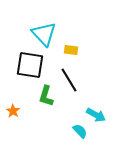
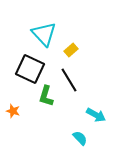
yellow rectangle: rotated 48 degrees counterclockwise
black square: moved 4 px down; rotated 16 degrees clockwise
orange star: rotated 16 degrees counterclockwise
cyan semicircle: moved 7 px down
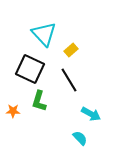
green L-shape: moved 7 px left, 5 px down
orange star: rotated 16 degrees counterclockwise
cyan arrow: moved 5 px left, 1 px up
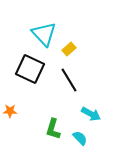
yellow rectangle: moved 2 px left, 1 px up
green L-shape: moved 14 px right, 28 px down
orange star: moved 3 px left
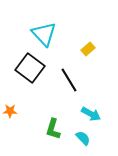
yellow rectangle: moved 19 px right
black square: moved 1 px up; rotated 12 degrees clockwise
cyan semicircle: moved 3 px right
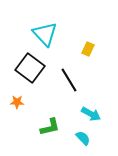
cyan triangle: moved 1 px right
yellow rectangle: rotated 24 degrees counterclockwise
orange star: moved 7 px right, 9 px up
green L-shape: moved 3 px left, 2 px up; rotated 120 degrees counterclockwise
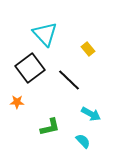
yellow rectangle: rotated 64 degrees counterclockwise
black square: rotated 16 degrees clockwise
black line: rotated 15 degrees counterclockwise
cyan semicircle: moved 3 px down
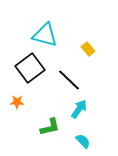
cyan triangle: moved 1 px down; rotated 32 degrees counterclockwise
cyan arrow: moved 12 px left, 5 px up; rotated 84 degrees counterclockwise
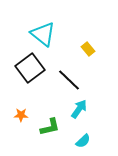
cyan triangle: moved 2 px left, 1 px up; rotated 24 degrees clockwise
orange star: moved 4 px right, 13 px down
cyan semicircle: rotated 91 degrees clockwise
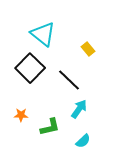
black square: rotated 8 degrees counterclockwise
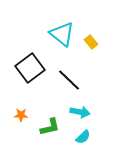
cyan triangle: moved 19 px right
yellow rectangle: moved 3 px right, 7 px up
black square: rotated 8 degrees clockwise
cyan arrow: moved 1 px right, 3 px down; rotated 66 degrees clockwise
cyan semicircle: moved 4 px up
